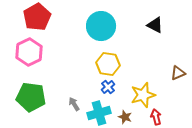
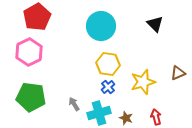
black triangle: moved 1 px up; rotated 18 degrees clockwise
yellow star: moved 13 px up
brown star: moved 1 px right, 1 px down
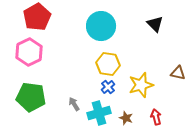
brown triangle: rotated 35 degrees clockwise
yellow star: moved 2 px left, 3 px down
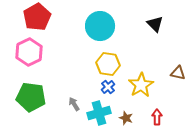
cyan circle: moved 1 px left
yellow star: rotated 15 degrees counterclockwise
red arrow: moved 1 px right; rotated 14 degrees clockwise
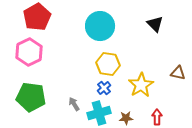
blue cross: moved 4 px left, 1 px down
brown star: rotated 24 degrees counterclockwise
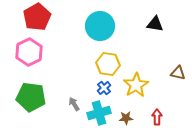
black triangle: rotated 36 degrees counterclockwise
yellow star: moved 5 px left
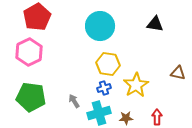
blue cross: rotated 24 degrees clockwise
gray arrow: moved 3 px up
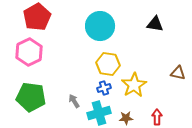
yellow star: moved 2 px left
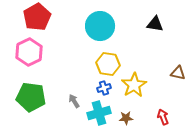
red arrow: moved 6 px right; rotated 21 degrees counterclockwise
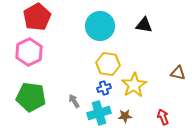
black triangle: moved 11 px left, 1 px down
brown star: moved 1 px left, 2 px up
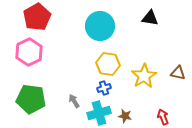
black triangle: moved 6 px right, 7 px up
yellow star: moved 10 px right, 9 px up
green pentagon: moved 2 px down
brown star: rotated 16 degrees clockwise
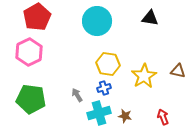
cyan circle: moved 3 px left, 5 px up
brown triangle: moved 2 px up
gray arrow: moved 3 px right, 6 px up
